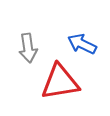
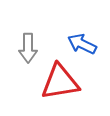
gray arrow: rotated 8 degrees clockwise
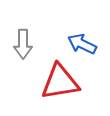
gray arrow: moved 5 px left, 4 px up
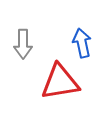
blue arrow: moved 1 px up; rotated 52 degrees clockwise
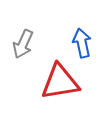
gray arrow: rotated 24 degrees clockwise
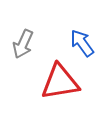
blue arrow: rotated 24 degrees counterclockwise
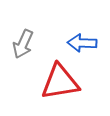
blue arrow: rotated 52 degrees counterclockwise
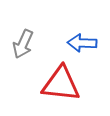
red triangle: moved 1 px right, 2 px down; rotated 15 degrees clockwise
